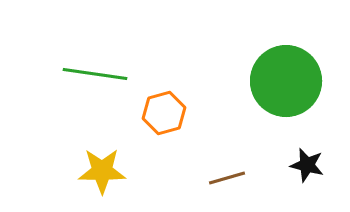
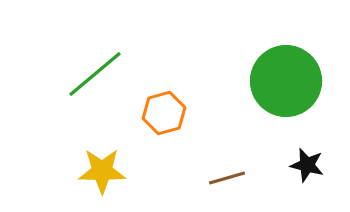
green line: rotated 48 degrees counterclockwise
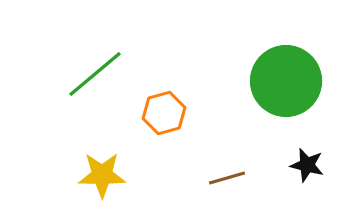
yellow star: moved 4 px down
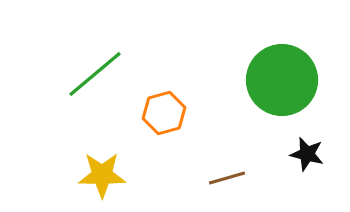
green circle: moved 4 px left, 1 px up
black star: moved 11 px up
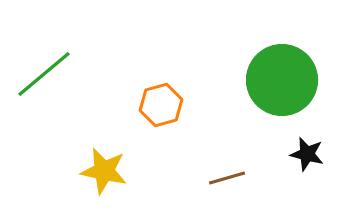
green line: moved 51 px left
orange hexagon: moved 3 px left, 8 px up
yellow star: moved 2 px right, 4 px up; rotated 12 degrees clockwise
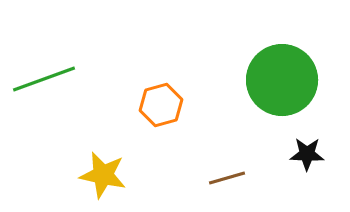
green line: moved 5 px down; rotated 20 degrees clockwise
black star: rotated 12 degrees counterclockwise
yellow star: moved 1 px left, 4 px down
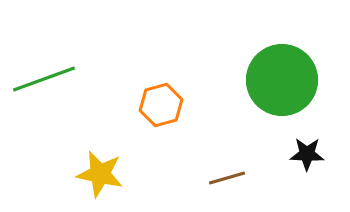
yellow star: moved 3 px left, 1 px up
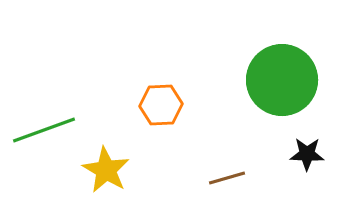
green line: moved 51 px down
orange hexagon: rotated 12 degrees clockwise
yellow star: moved 6 px right, 4 px up; rotated 18 degrees clockwise
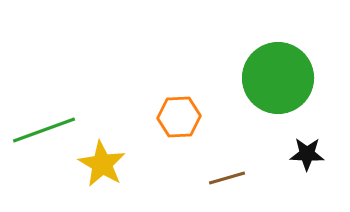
green circle: moved 4 px left, 2 px up
orange hexagon: moved 18 px right, 12 px down
yellow star: moved 4 px left, 6 px up
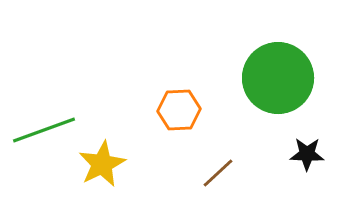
orange hexagon: moved 7 px up
yellow star: rotated 15 degrees clockwise
brown line: moved 9 px left, 5 px up; rotated 27 degrees counterclockwise
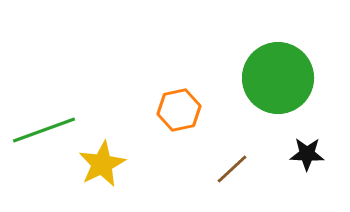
orange hexagon: rotated 9 degrees counterclockwise
brown line: moved 14 px right, 4 px up
